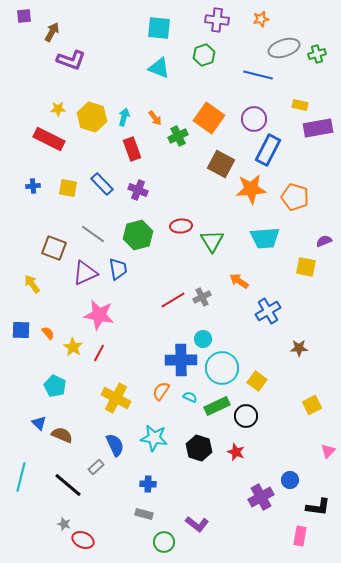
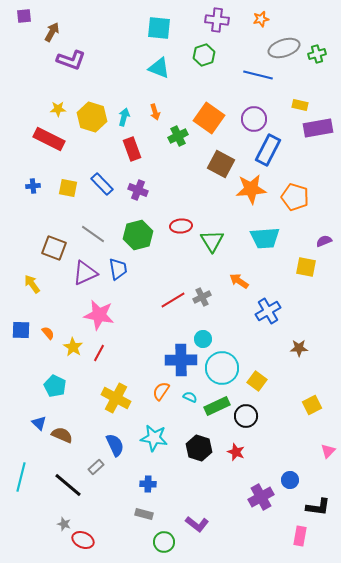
orange arrow at (155, 118): moved 6 px up; rotated 21 degrees clockwise
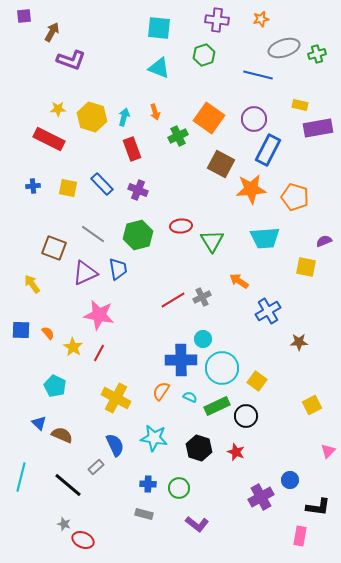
brown star at (299, 348): moved 6 px up
green circle at (164, 542): moved 15 px right, 54 px up
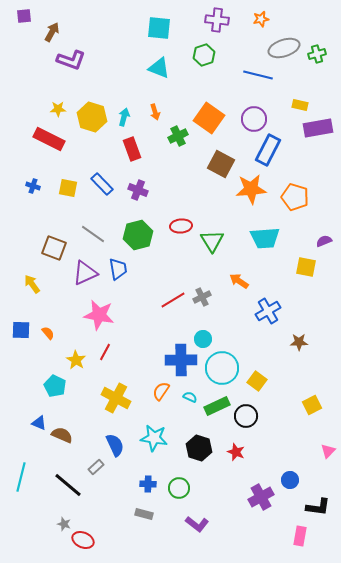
blue cross at (33, 186): rotated 24 degrees clockwise
yellow star at (73, 347): moved 3 px right, 13 px down
red line at (99, 353): moved 6 px right, 1 px up
blue triangle at (39, 423): rotated 21 degrees counterclockwise
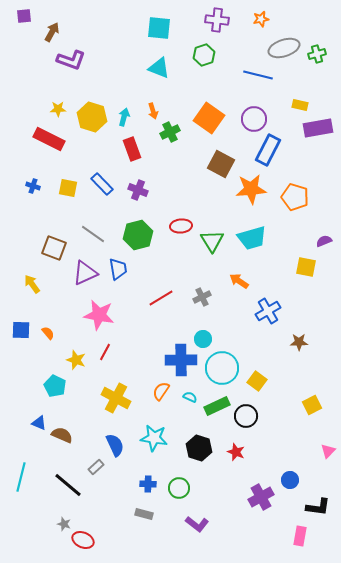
orange arrow at (155, 112): moved 2 px left, 1 px up
green cross at (178, 136): moved 8 px left, 4 px up
cyan trapezoid at (265, 238): moved 13 px left; rotated 12 degrees counterclockwise
red line at (173, 300): moved 12 px left, 2 px up
yellow star at (76, 360): rotated 12 degrees counterclockwise
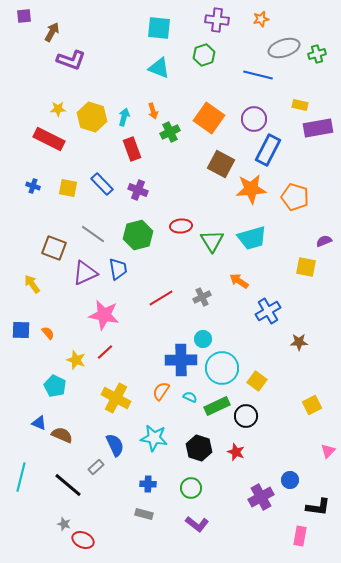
pink star at (99, 315): moved 5 px right
red line at (105, 352): rotated 18 degrees clockwise
green circle at (179, 488): moved 12 px right
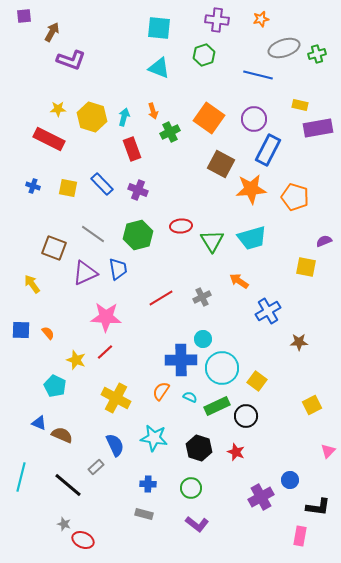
pink star at (104, 315): moved 2 px right, 2 px down; rotated 8 degrees counterclockwise
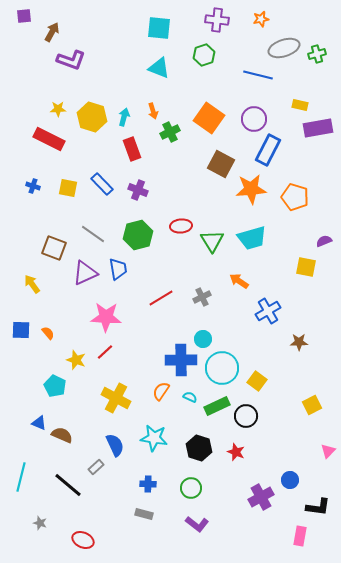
gray star at (64, 524): moved 24 px left, 1 px up
